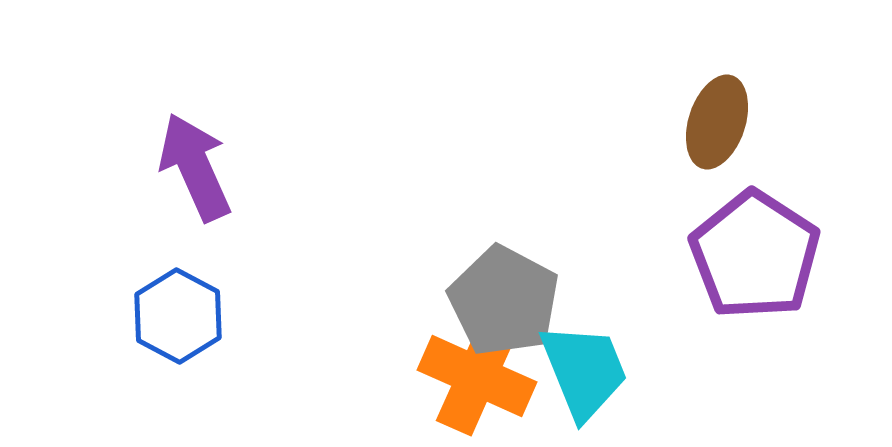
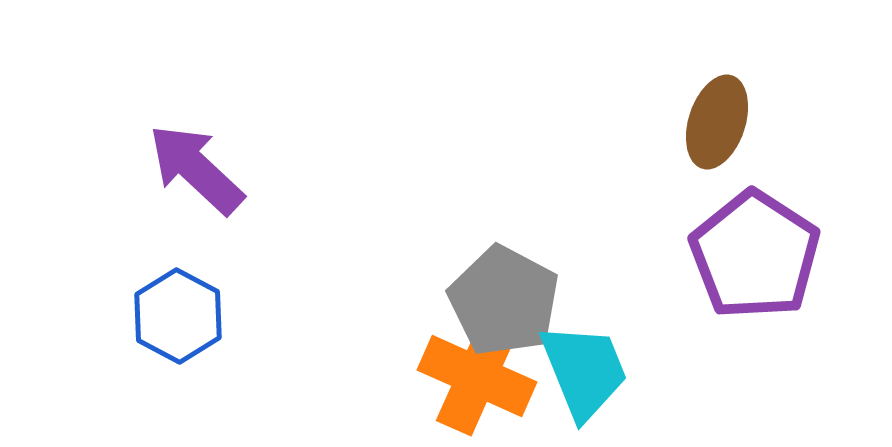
purple arrow: moved 1 px right, 2 px down; rotated 23 degrees counterclockwise
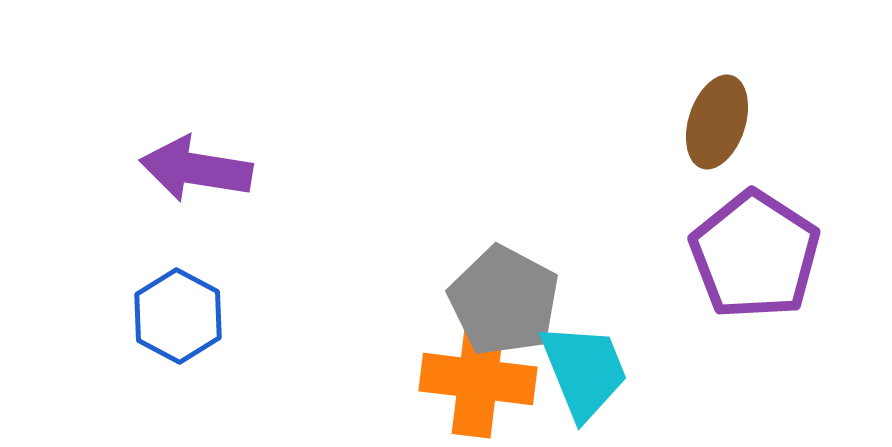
purple arrow: rotated 34 degrees counterclockwise
orange cross: moved 1 px right, 3 px down; rotated 17 degrees counterclockwise
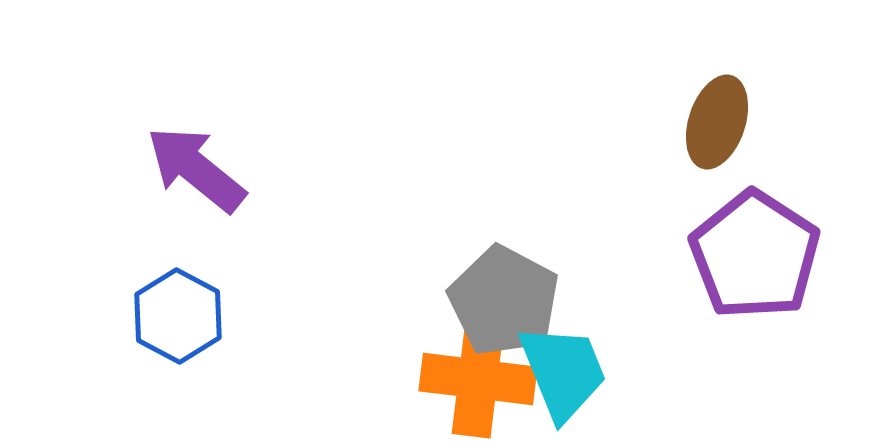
purple arrow: rotated 30 degrees clockwise
cyan trapezoid: moved 21 px left, 1 px down
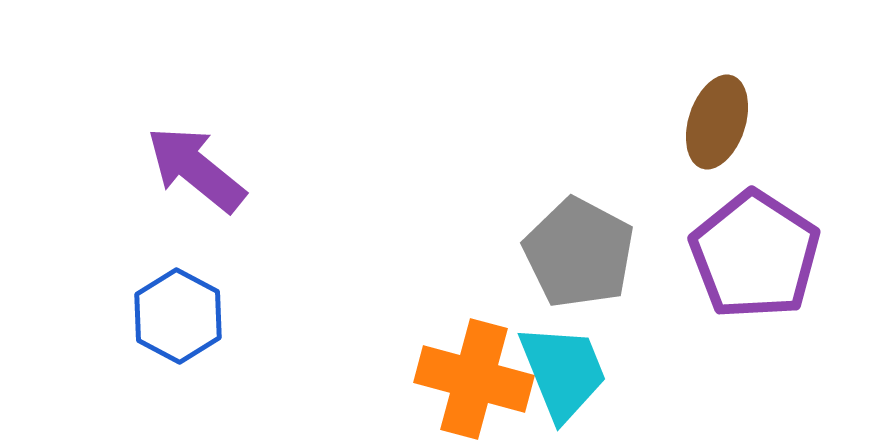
gray pentagon: moved 75 px right, 48 px up
orange cross: moved 4 px left; rotated 8 degrees clockwise
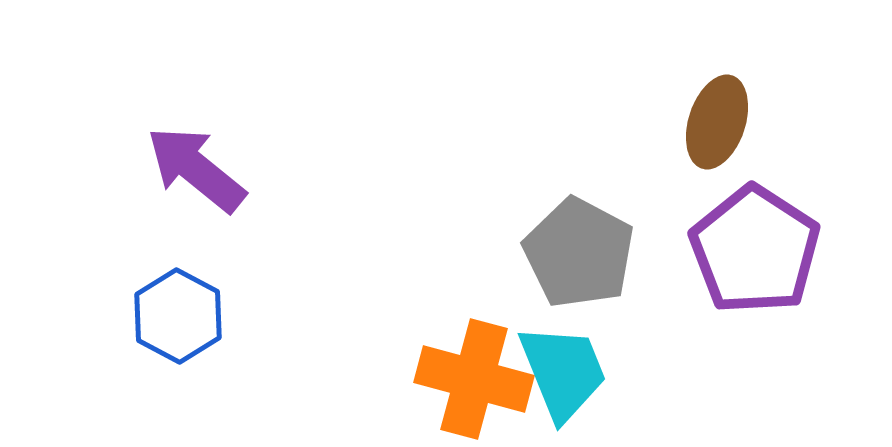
purple pentagon: moved 5 px up
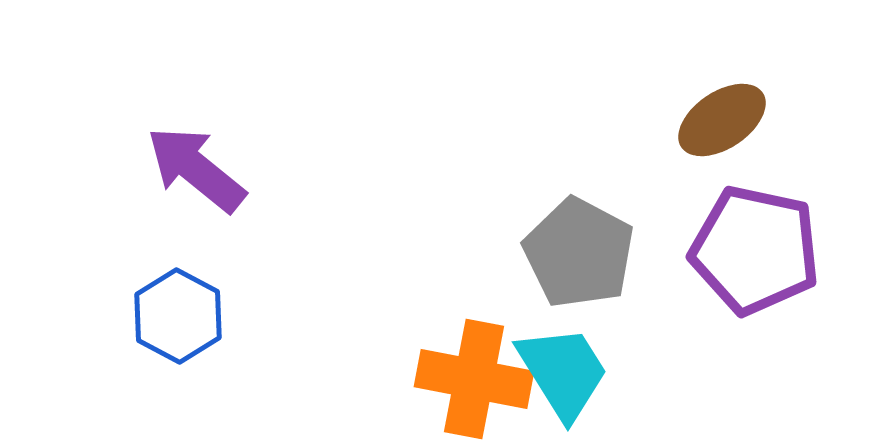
brown ellipse: moved 5 px right, 2 px up; rotated 38 degrees clockwise
purple pentagon: rotated 21 degrees counterclockwise
cyan trapezoid: rotated 10 degrees counterclockwise
orange cross: rotated 4 degrees counterclockwise
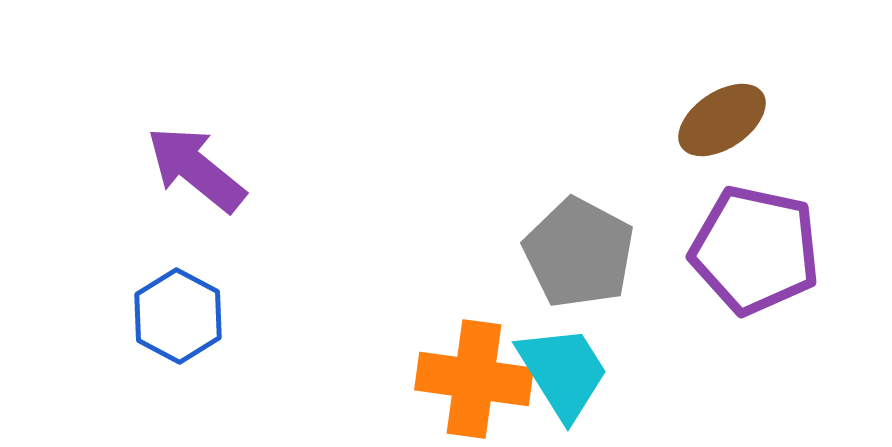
orange cross: rotated 3 degrees counterclockwise
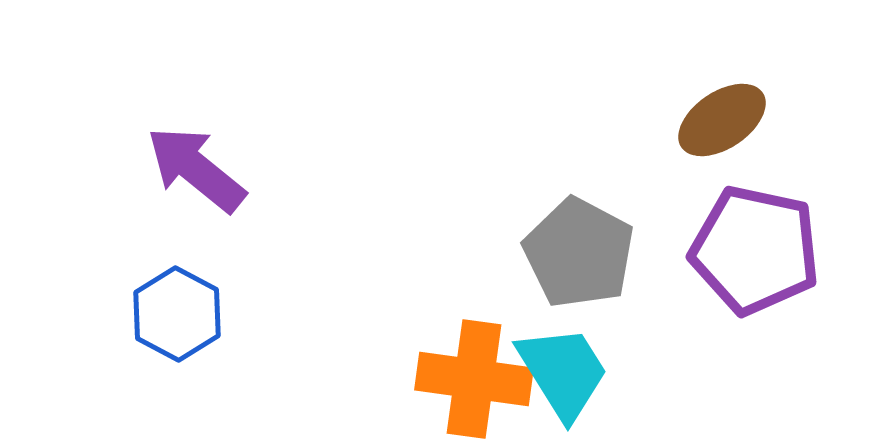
blue hexagon: moved 1 px left, 2 px up
